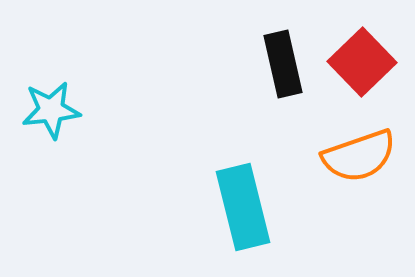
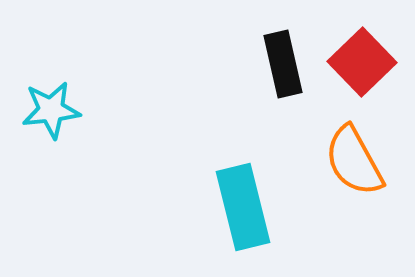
orange semicircle: moved 5 px left, 5 px down; rotated 80 degrees clockwise
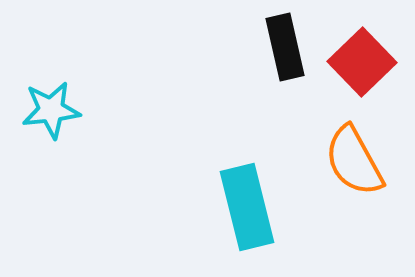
black rectangle: moved 2 px right, 17 px up
cyan rectangle: moved 4 px right
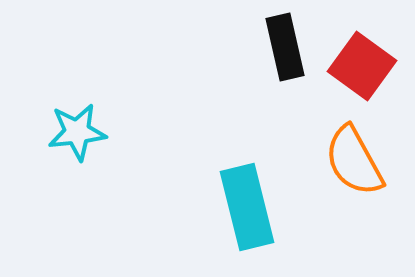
red square: moved 4 px down; rotated 10 degrees counterclockwise
cyan star: moved 26 px right, 22 px down
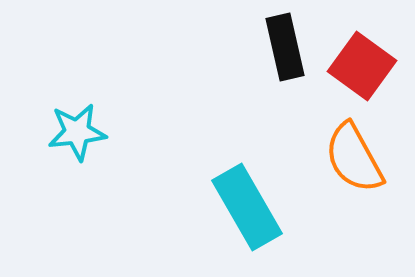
orange semicircle: moved 3 px up
cyan rectangle: rotated 16 degrees counterclockwise
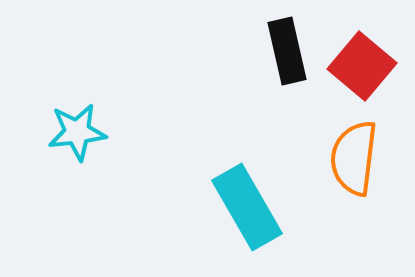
black rectangle: moved 2 px right, 4 px down
red square: rotated 4 degrees clockwise
orange semicircle: rotated 36 degrees clockwise
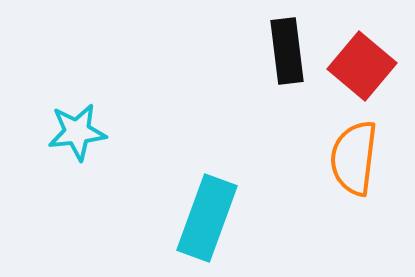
black rectangle: rotated 6 degrees clockwise
cyan rectangle: moved 40 px left, 11 px down; rotated 50 degrees clockwise
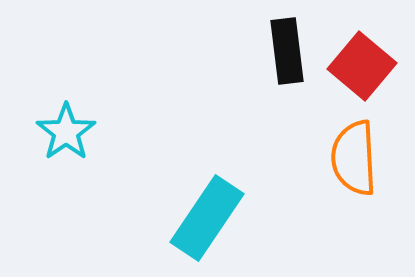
cyan star: moved 11 px left; rotated 28 degrees counterclockwise
orange semicircle: rotated 10 degrees counterclockwise
cyan rectangle: rotated 14 degrees clockwise
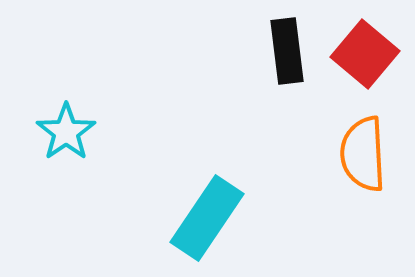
red square: moved 3 px right, 12 px up
orange semicircle: moved 9 px right, 4 px up
